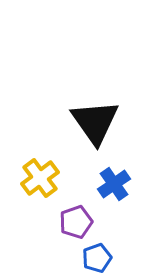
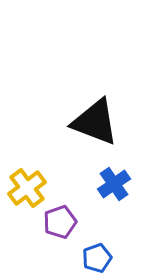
black triangle: rotated 34 degrees counterclockwise
yellow cross: moved 13 px left, 10 px down
purple pentagon: moved 16 px left
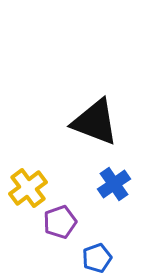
yellow cross: moved 1 px right
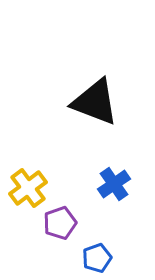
black triangle: moved 20 px up
purple pentagon: moved 1 px down
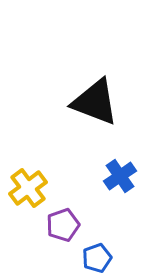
blue cross: moved 6 px right, 8 px up
purple pentagon: moved 3 px right, 2 px down
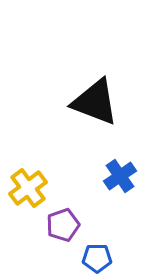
blue pentagon: rotated 20 degrees clockwise
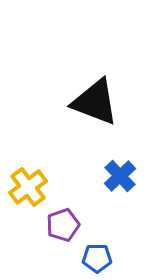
blue cross: rotated 8 degrees counterclockwise
yellow cross: moved 1 px up
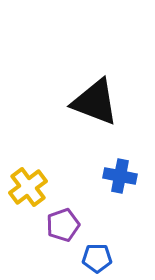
blue cross: rotated 36 degrees counterclockwise
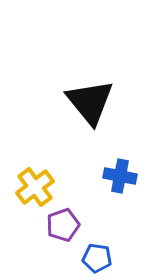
black triangle: moved 5 px left; rotated 30 degrees clockwise
yellow cross: moved 7 px right
blue pentagon: rotated 8 degrees clockwise
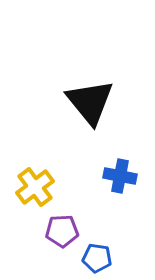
purple pentagon: moved 1 px left, 6 px down; rotated 16 degrees clockwise
